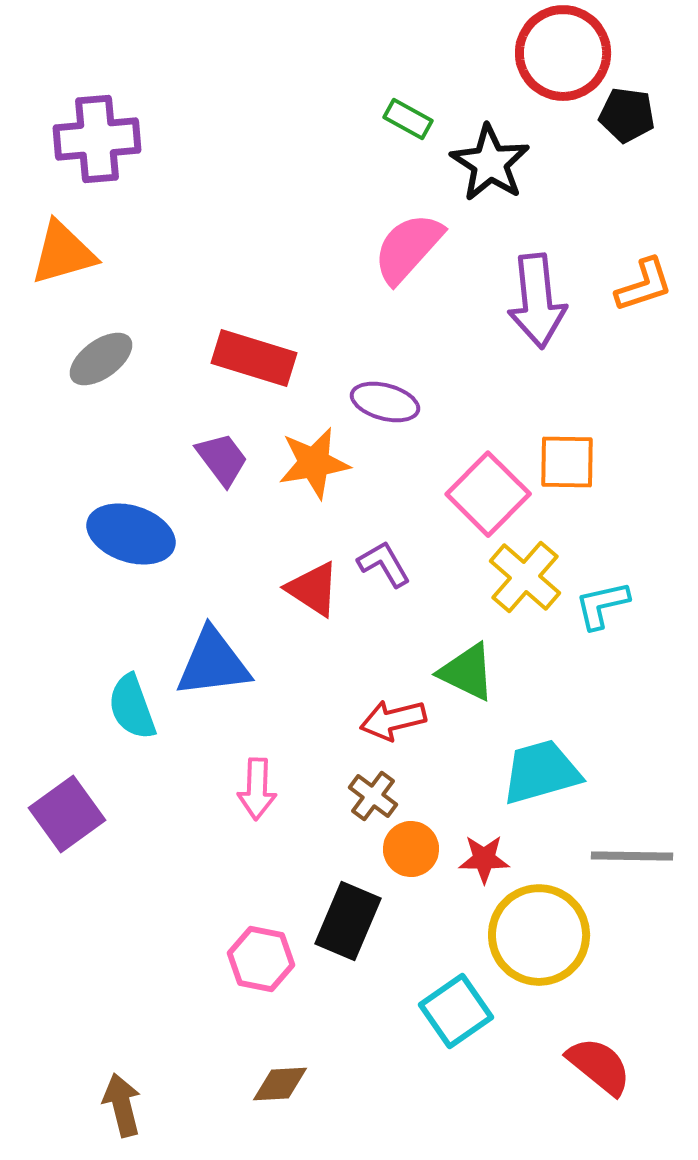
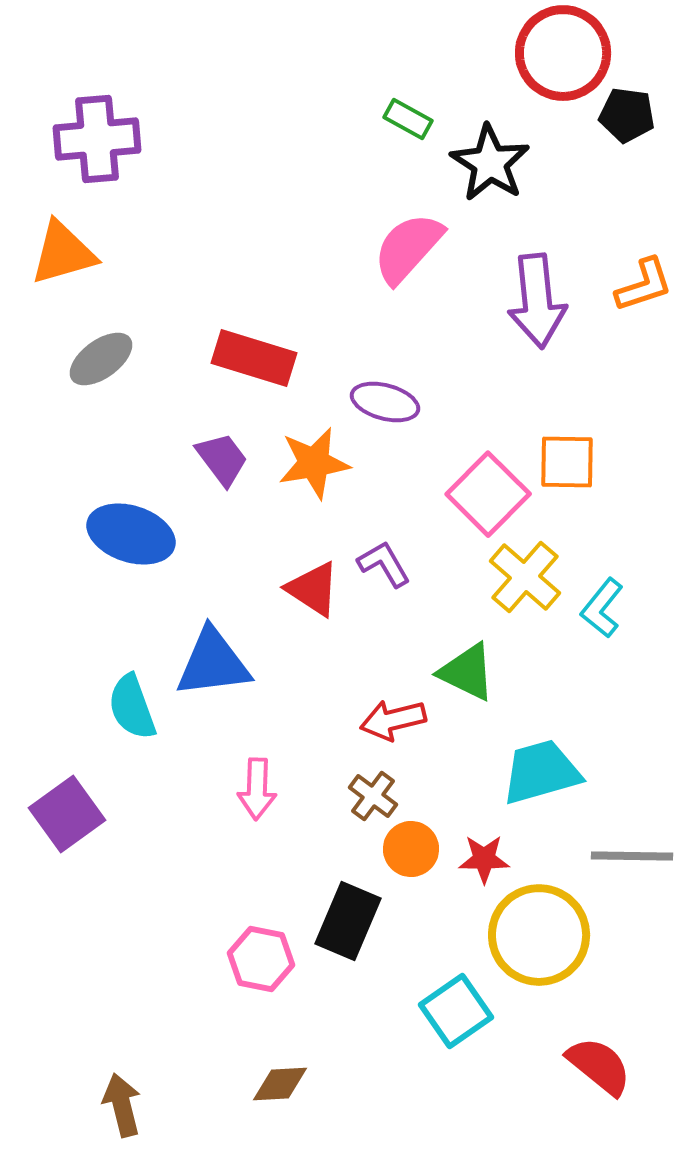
cyan L-shape: moved 3 px down; rotated 38 degrees counterclockwise
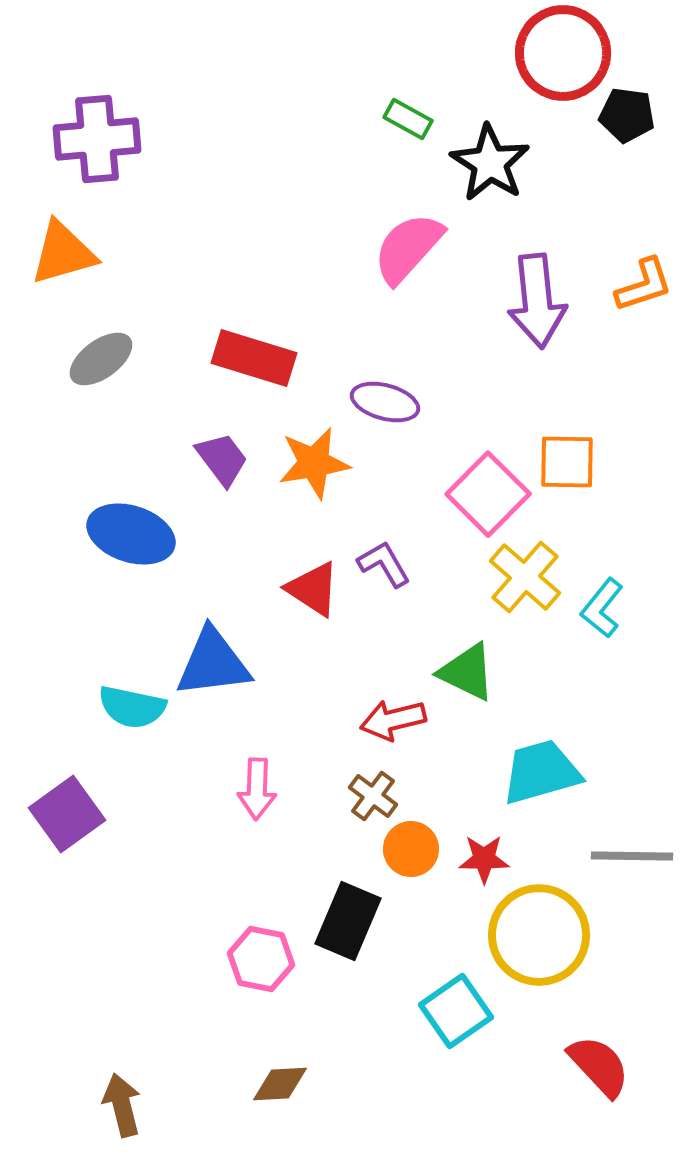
cyan semicircle: rotated 58 degrees counterclockwise
red semicircle: rotated 8 degrees clockwise
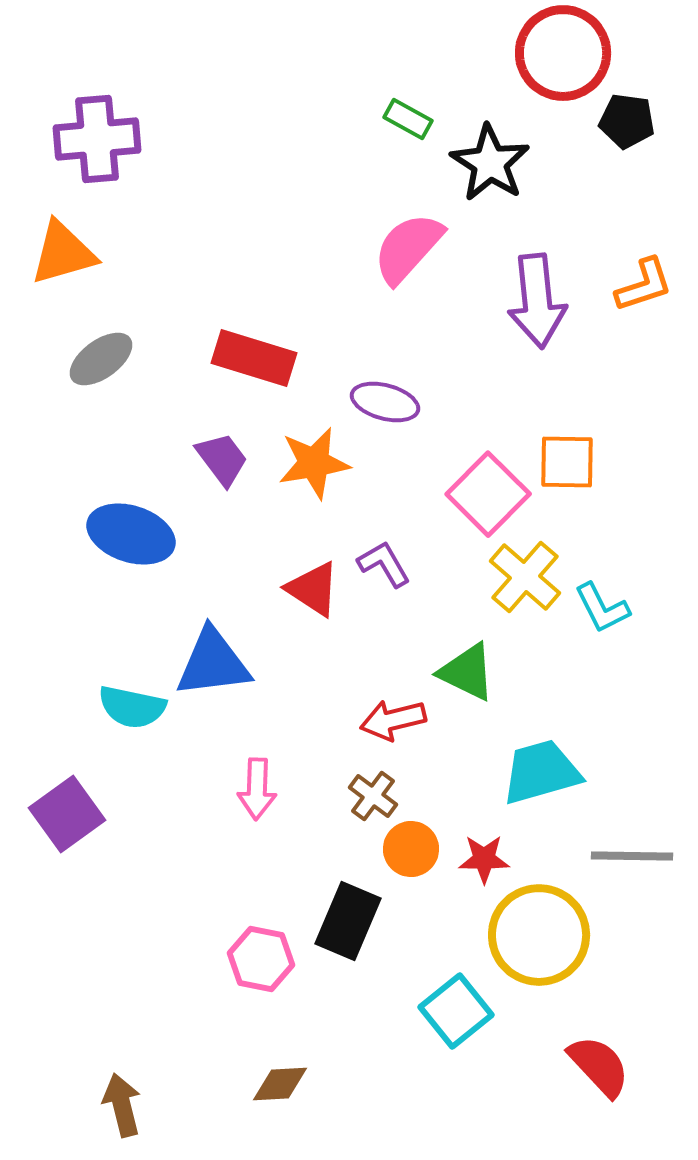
black pentagon: moved 6 px down
cyan L-shape: rotated 66 degrees counterclockwise
cyan square: rotated 4 degrees counterclockwise
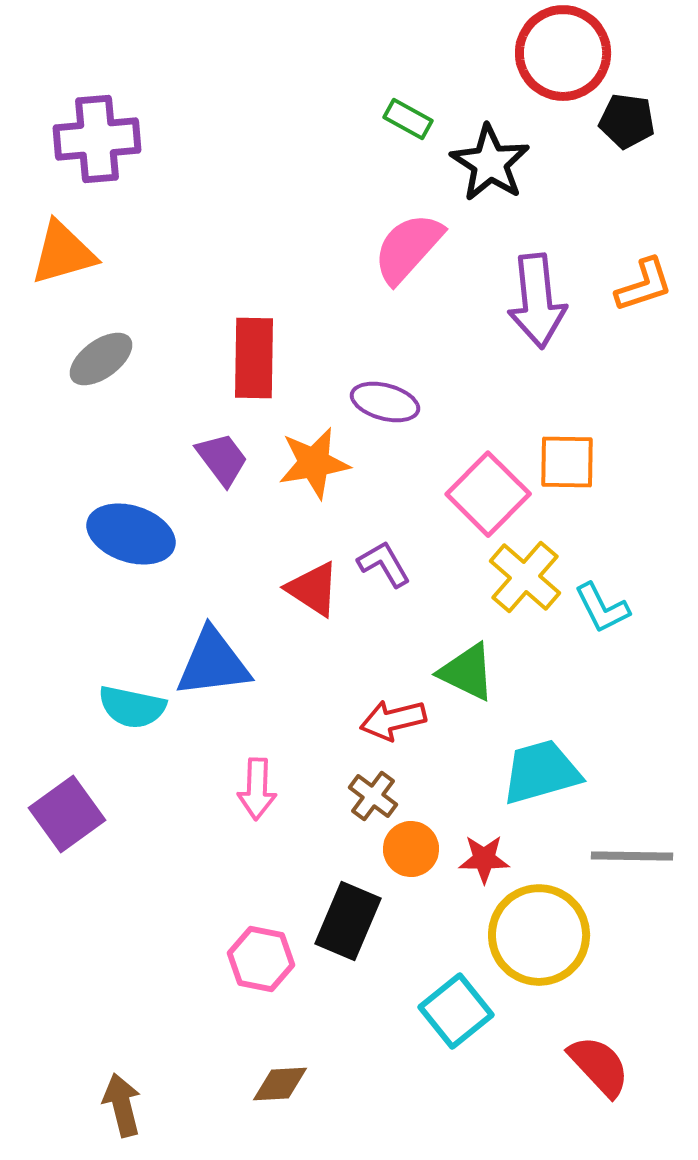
red rectangle: rotated 74 degrees clockwise
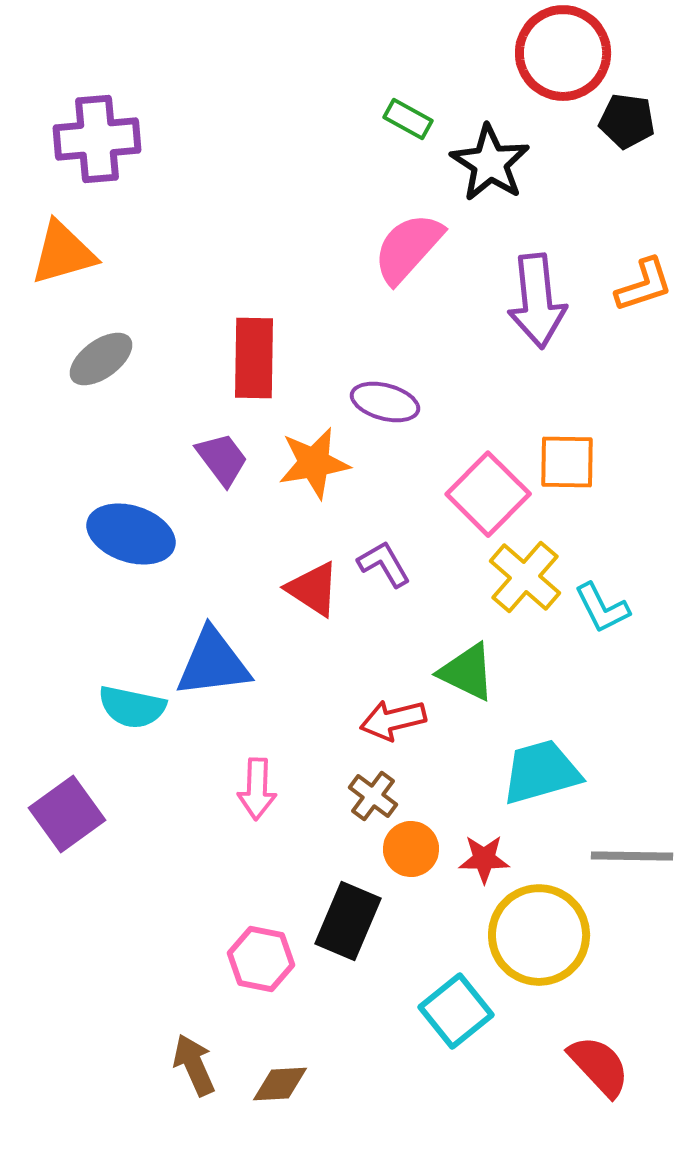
brown arrow: moved 72 px right, 40 px up; rotated 10 degrees counterclockwise
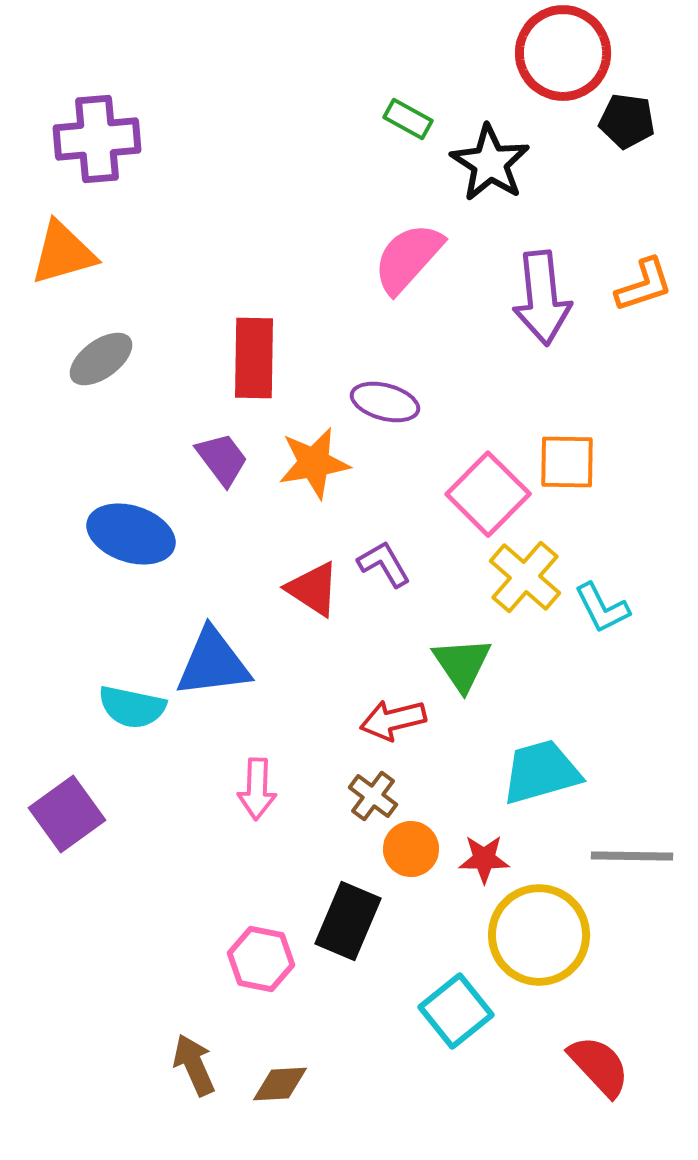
pink semicircle: moved 10 px down
purple arrow: moved 5 px right, 3 px up
green triangle: moved 5 px left, 8 px up; rotated 30 degrees clockwise
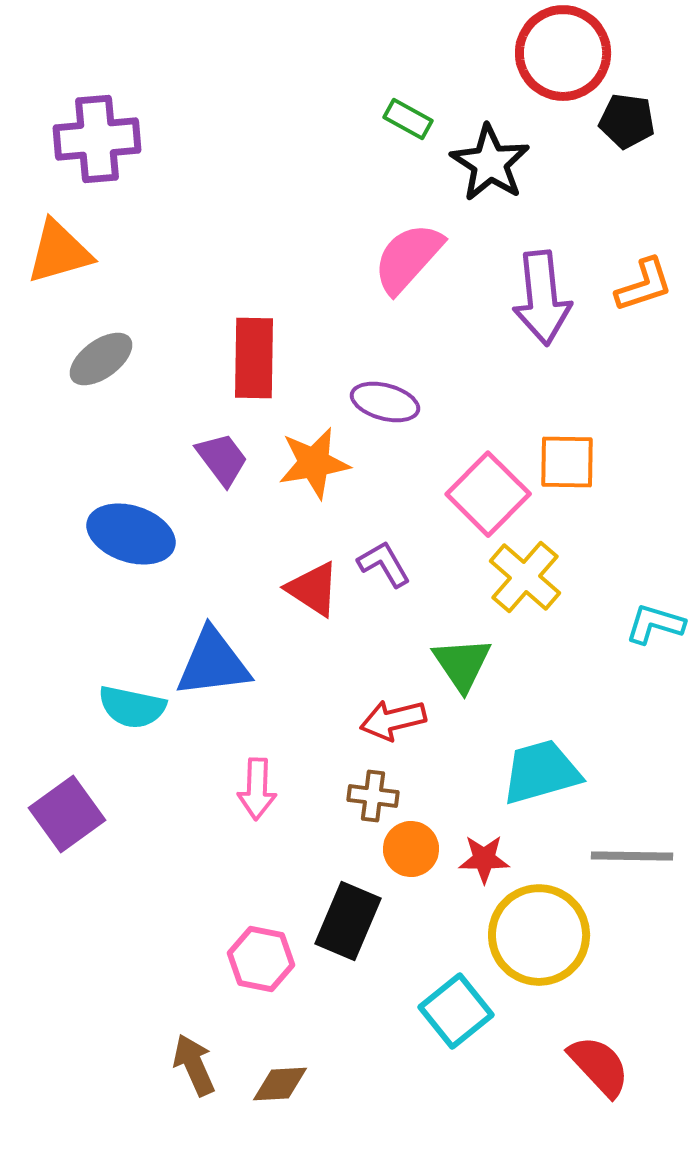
orange triangle: moved 4 px left, 1 px up
cyan L-shape: moved 53 px right, 16 px down; rotated 134 degrees clockwise
brown cross: rotated 30 degrees counterclockwise
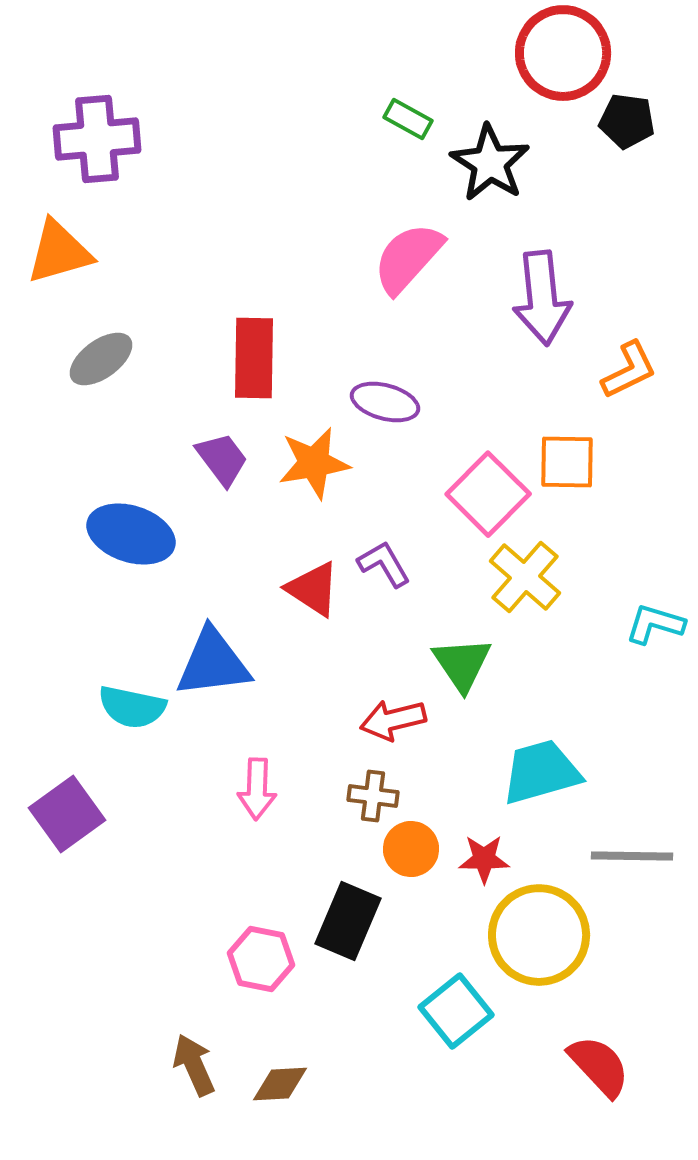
orange L-shape: moved 15 px left, 85 px down; rotated 8 degrees counterclockwise
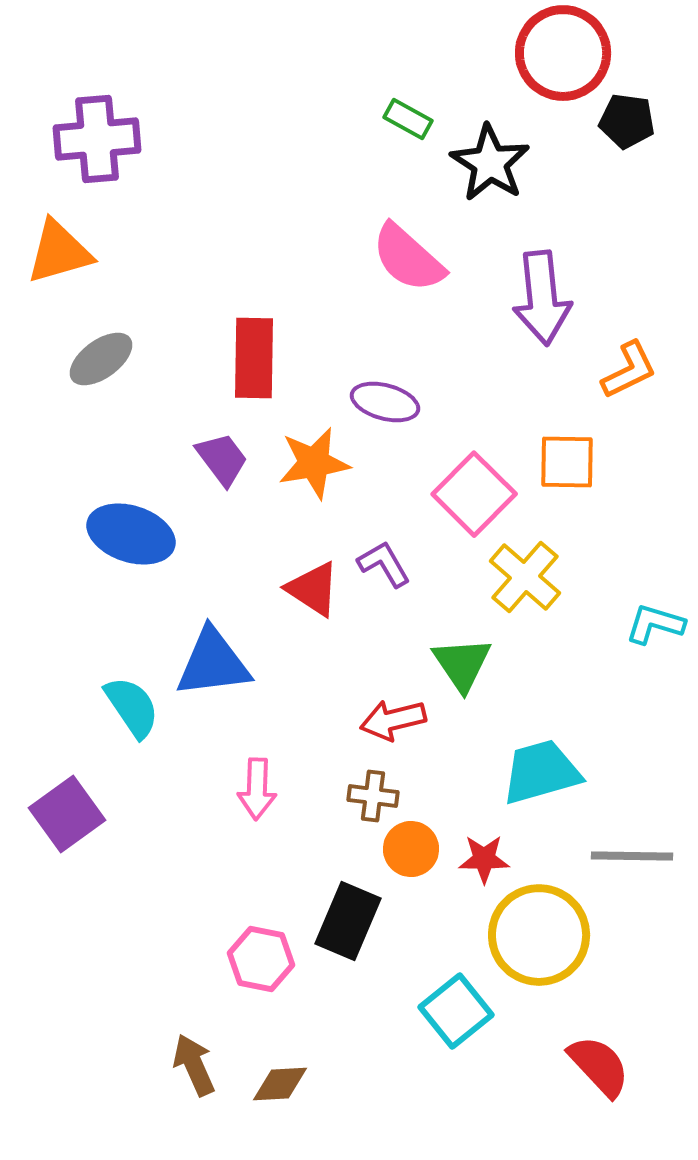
pink semicircle: rotated 90 degrees counterclockwise
pink square: moved 14 px left
cyan semicircle: rotated 136 degrees counterclockwise
